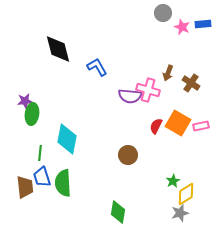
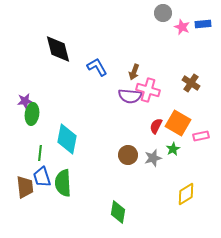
brown arrow: moved 34 px left, 1 px up
pink rectangle: moved 10 px down
green star: moved 32 px up
gray star: moved 27 px left, 55 px up
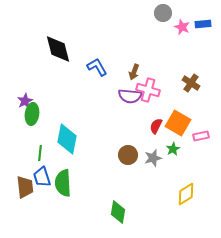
purple star: rotated 21 degrees counterclockwise
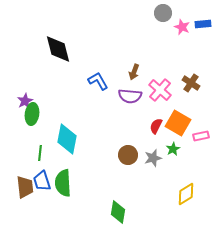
blue L-shape: moved 1 px right, 14 px down
pink cross: moved 12 px right; rotated 25 degrees clockwise
blue trapezoid: moved 4 px down
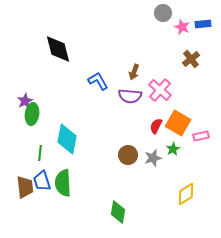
brown cross: moved 24 px up; rotated 18 degrees clockwise
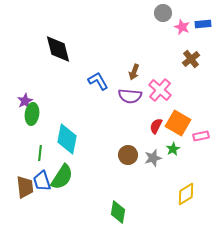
green semicircle: moved 1 px left, 6 px up; rotated 144 degrees counterclockwise
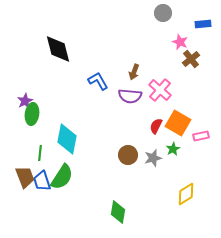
pink star: moved 2 px left, 15 px down
brown trapezoid: moved 10 px up; rotated 15 degrees counterclockwise
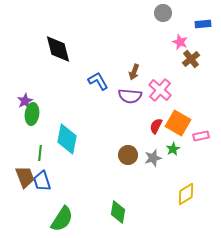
green semicircle: moved 42 px down
